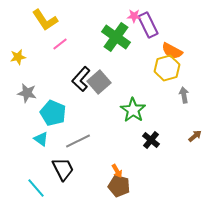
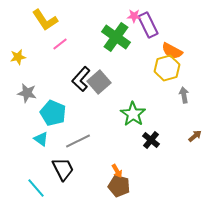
green star: moved 4 px down
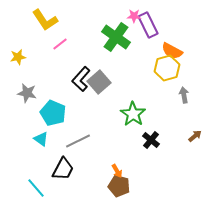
black trapezoid: rotated 55 degrees clockwise
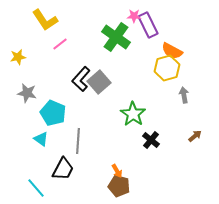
gray line: rotated 60 degrees counterclockwise
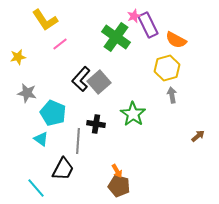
pink star: rotated 24 degrees counterclockwise
orange semicircle: moved 4 px right, 11 px up
gray arrow: moved 12 px left
brown arrow: moved 3 px right
black cross: moved 55 px left, 16 px up; rotated 30 degrees counterclockwise
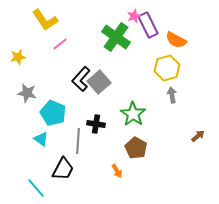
brown pentagon: moved 17 px right, 38 px up; rotated 15 degrees clockwise
